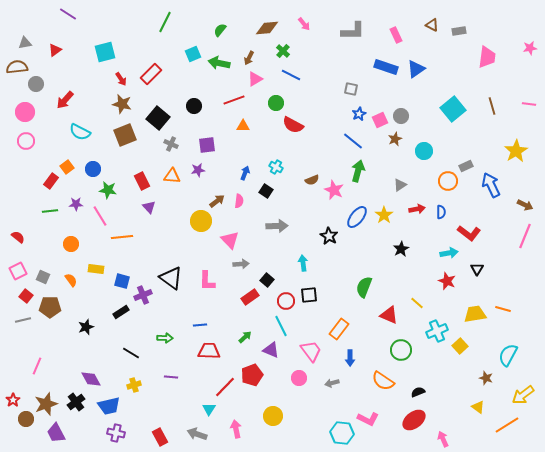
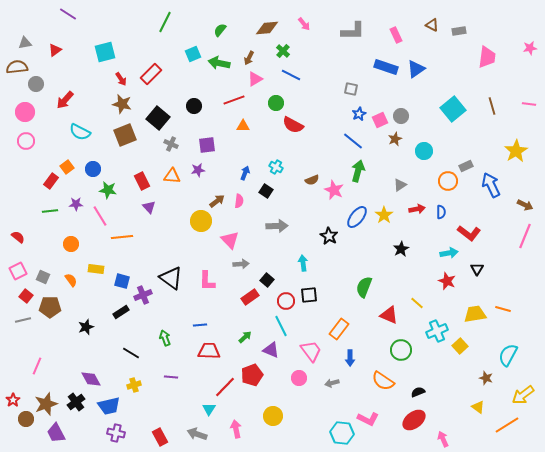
green arrow at (165, 338): rotated 112 degrees counterclockwise
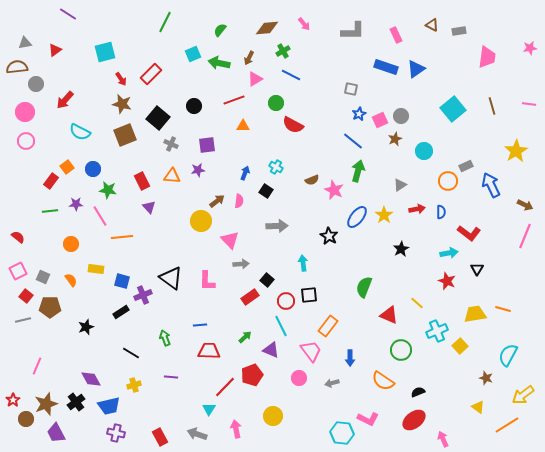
green cross at (283, 51): rotated 16 degrees clockwise
orange rectangle at (339, 329): moved 11 px left, 3 px up
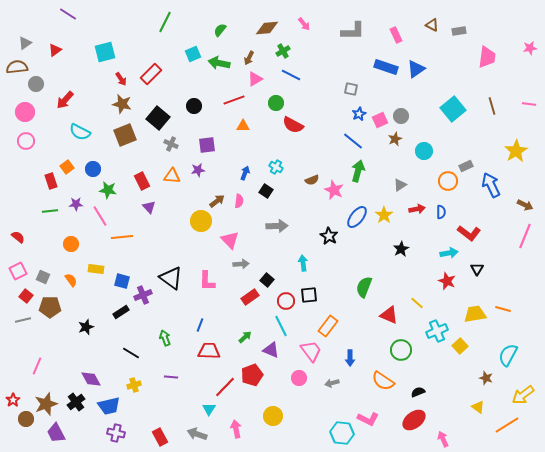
gray triangle at (25, 43): rotated 24 degrees counterclockwise
red rectangle at (51, 181): rotated 56 degrees counterclockwise
blue line at (200, 325): rotated 64 degrees counterclockwise
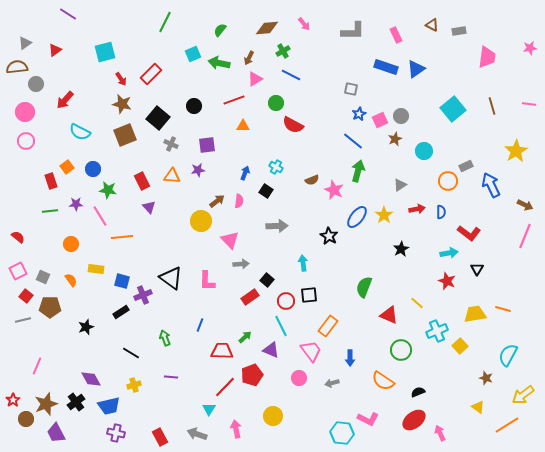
red trapezoid at (209, 351): moved 13 px right
pink arrow at (443, 439): moved 3 px left, 6 px up
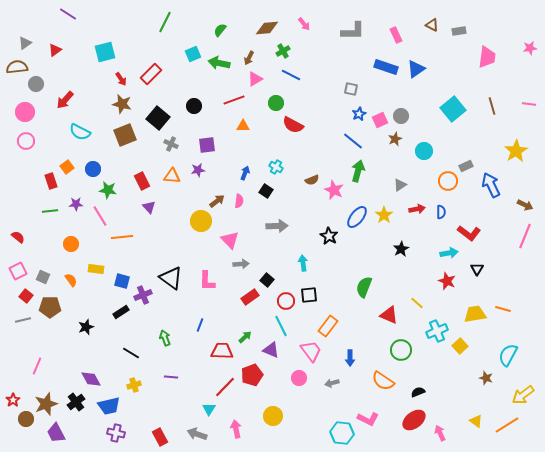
yellow triangle at (478, 407): moved 2 px left, 14 px down
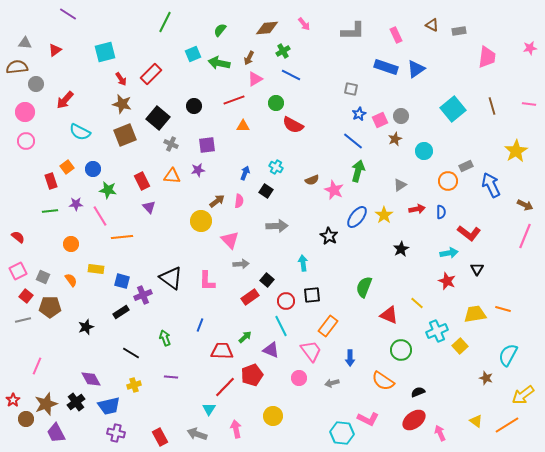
gray triangle at (25, 43): rotated 40 degrees clockwise
black square at (309, 295): moved 3 px right
